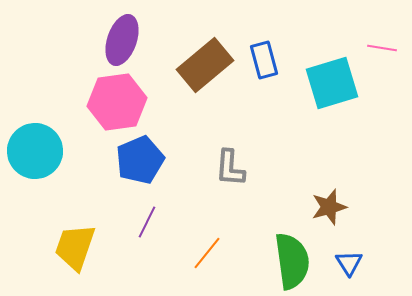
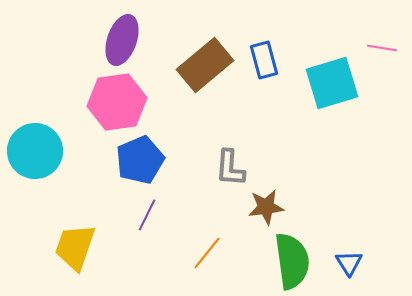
brown star: moved 63 px left; rotated 9 degrees clockwise
purple line: moved 7 px up
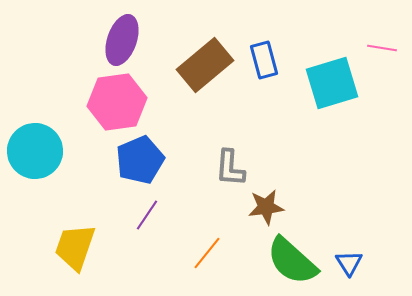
purple line: rotated 8 degrees clockwise
green semicircle: rotated 140 degrees clockwise
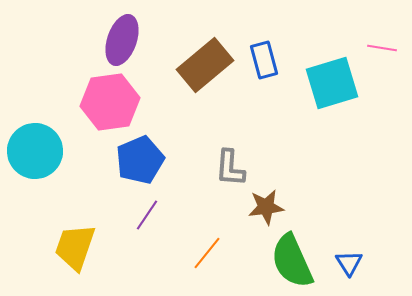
pink hexagon: moved 7 px left
green semicircle: rotated 24 degrees clockwise
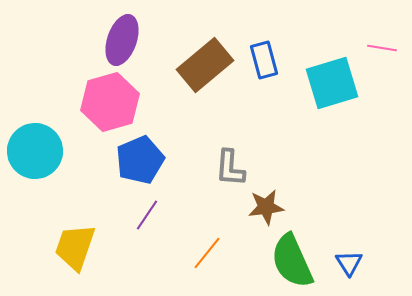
pink hexagon: rotated 8 degrees counterclockwise
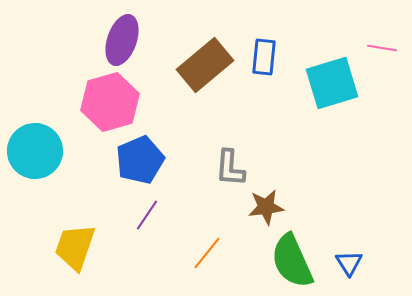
blue rectangle: moved 3 px up; rotated 21 degrees clockwise
